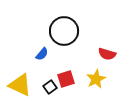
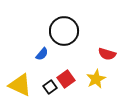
red square: rotated 18 degrees counterclockwise
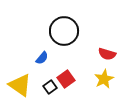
blue semicircle: moved 4 px down
yellow star: moved 8 px right
yellow triangle: rotated 10 degrees clockwise
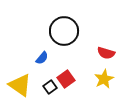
red semicircle: moved 1 px left, 1 px up
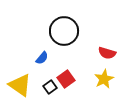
red semicircle: moved 1 px right
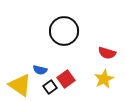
blue semicircle: moved 2 px left, 12 px down; rotated 64 degrees clockwise
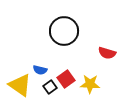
yellow star: moved 14 px left, 5 px down; rotated 30 degrees clockwise
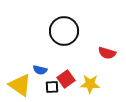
black square: moved 2 px right; rotated 32 degrees clockwise
